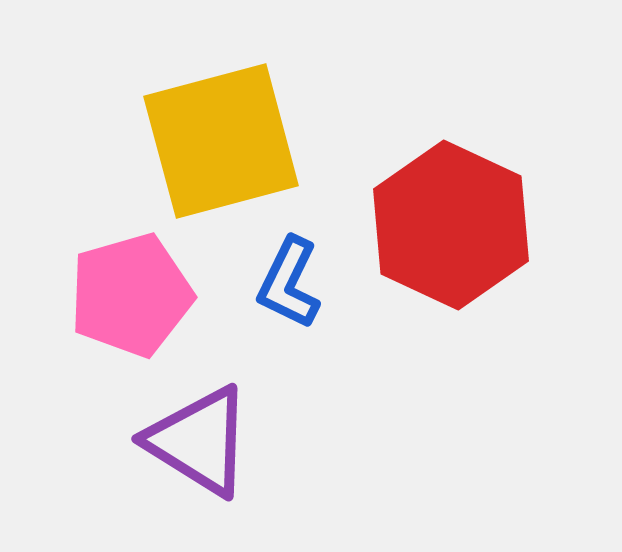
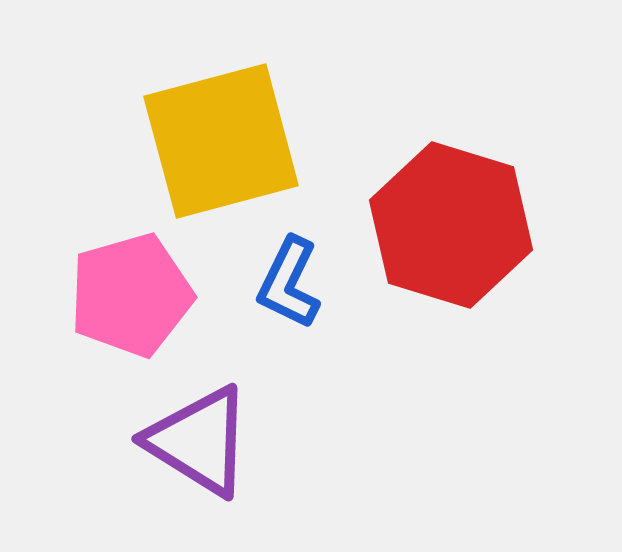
red hexagon: rotated 8 degrees counterclockwise
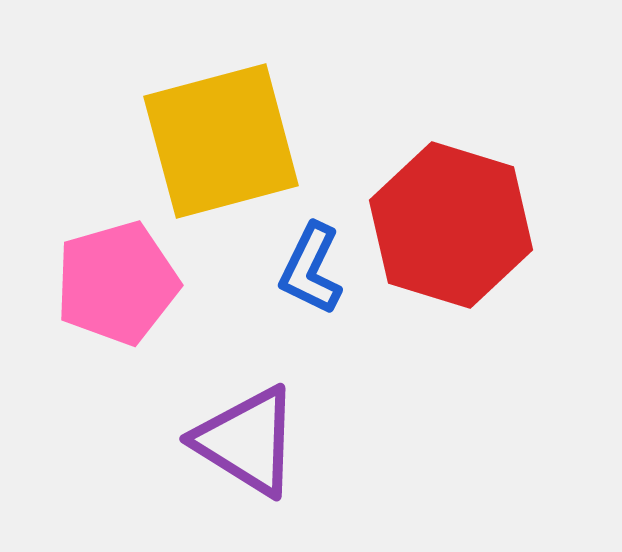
blue L-shape: moved 22 px right, 14 px up
pink pentagon: moved 14 px left, 12 px up
purple triangle: moved 48 px right
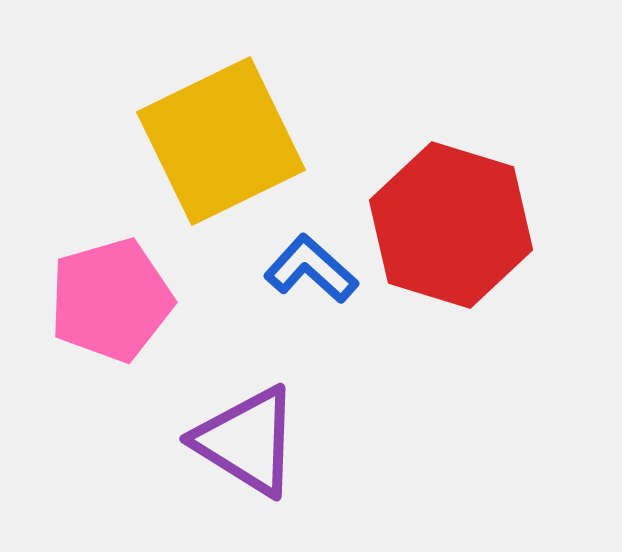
yellow square: rotated 11 degrees counterclockwise
blue L-shape: rotated 106 degrees clockwise
pink pentagon: moved 6 px left, 17 px down
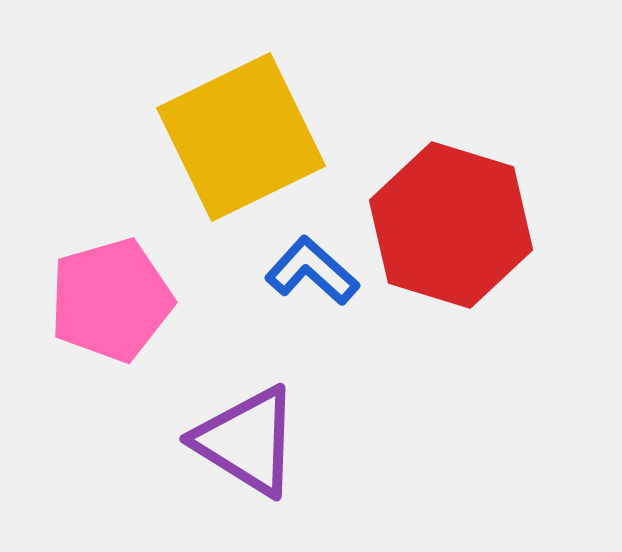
yellow square: moved 20 px right, 4 px up
blue L-shape: moved 1 px right, 2 px down
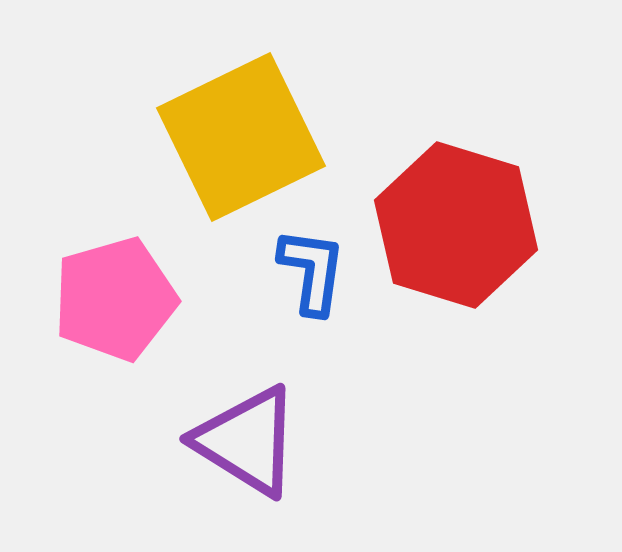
red hexagon: moved 5 px right
blue L-shape: rotated 56 degrees clockwise
pink pentagon: moved 4 px right, 1 px up
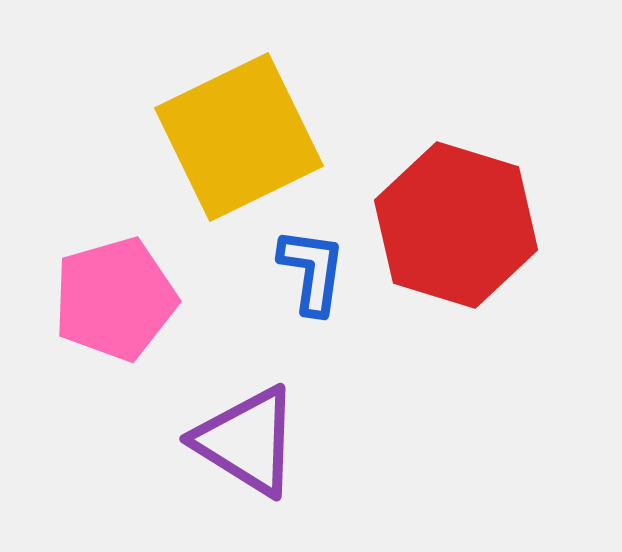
yellow square: moved 2 px left
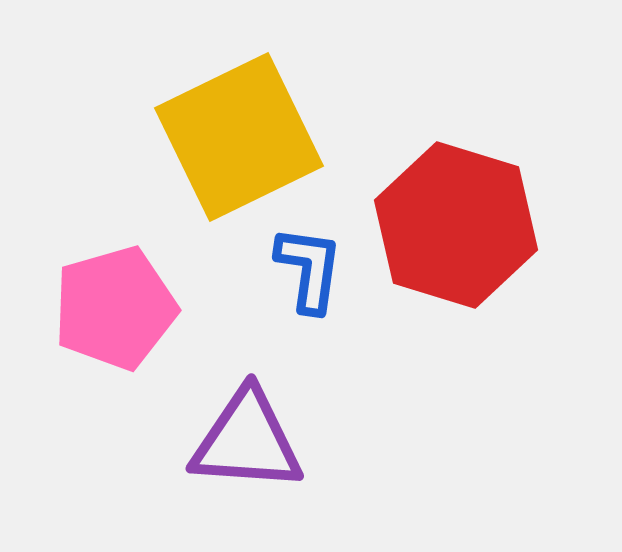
blue L-shape: moved 3 px left, 2 px up
pink pentagon: moved 9 px down
purple triangle: rotated 28 degrees counterclockwise
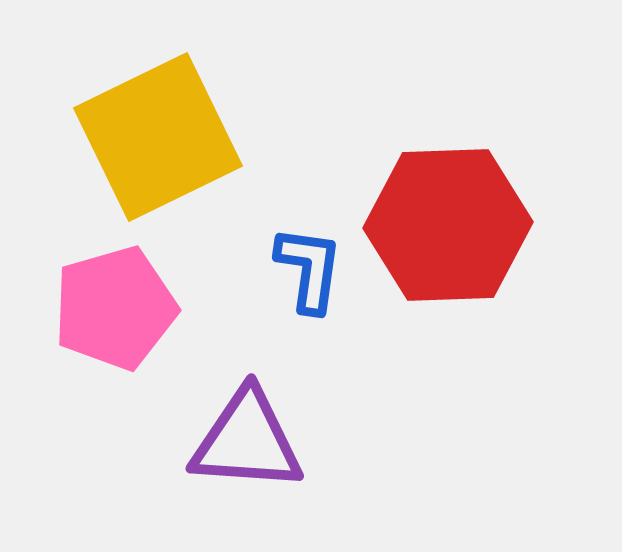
yellow square: moved 81 px left
red hexagon: moved 8 px left; rotated 19 degrees counterclockwise
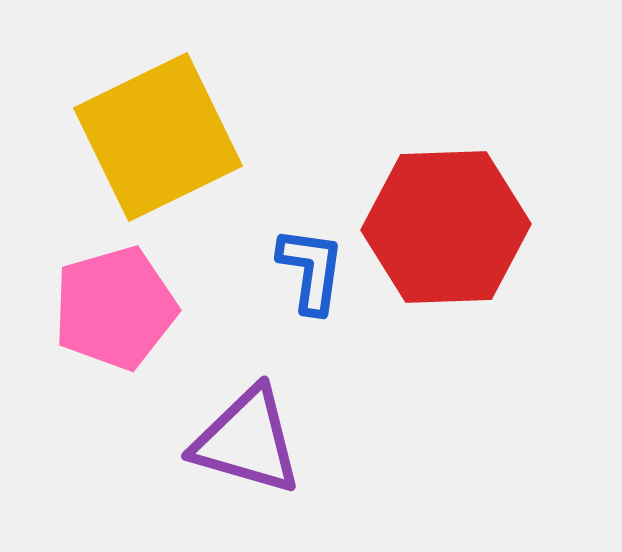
red hexagon: moved 2 px left, 2 px down
blue L-shape: moved 2 px right, 1 px down
purple triangle: rotated 12 degrees clockwise
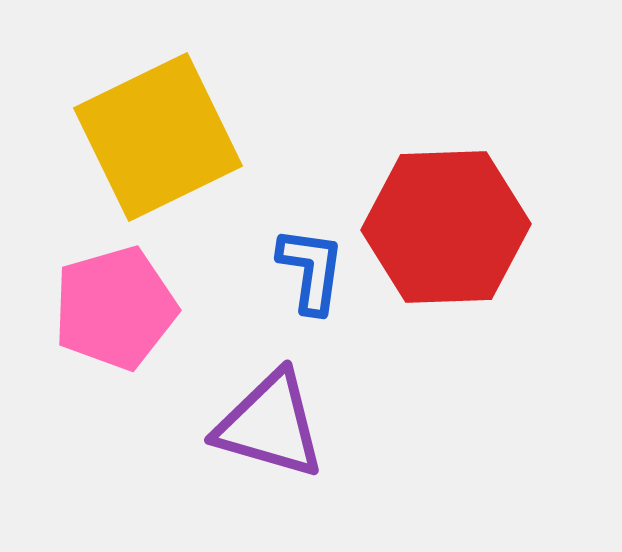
purple triangle: moved 23 px right, 16 px up
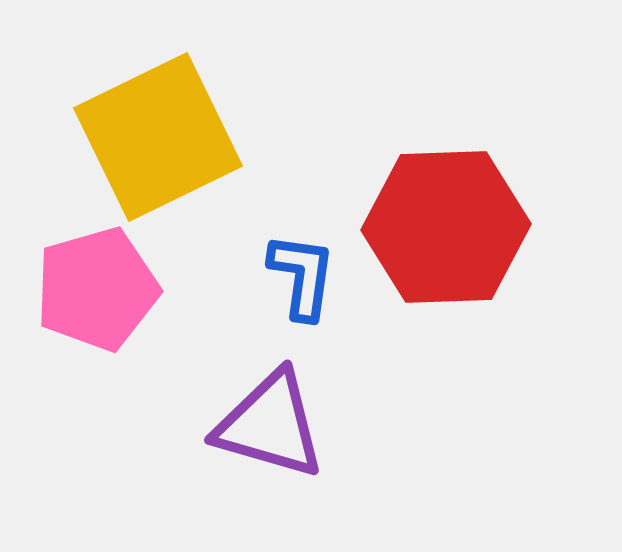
blue L-shape: moved 9 px left, 6 px down
pink pentagon: moved 18 px left, 19 px up
